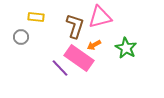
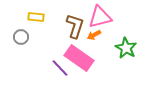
orange arrow: moved 10 px up
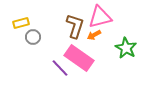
yellow rectangle: moved 15 px left, 6 px down; rotated 21 degrees counterclockwise
gray circle: moved 12 px right
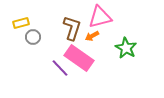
brown L-shape: moved 3 px left, 2 px down
orange arrow: moved 2 px left, 1 px down
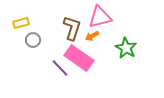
gray circle: moved 3 px down
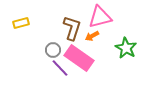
gray circle: moved 20 px right, 10 px down
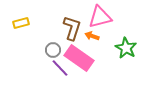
orange arrow: rotated 48 degrees clockwise
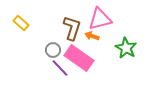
pink triangle: moved 2 px down
yellow rectangle: rotated 56 degrees clockwise
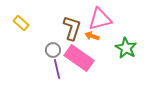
purple line: moved 3 px left, 1 px down; rotated 30 degrees clockwise
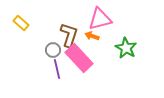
brown L-shape: moved 3 px left, 7 px down
pink rectangle: rotated 12 degrees clockwise
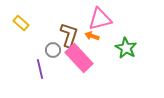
purple line: moved 17 px left
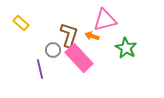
pink triangle: moved 5 px right, 1 px down
